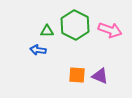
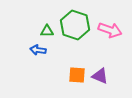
green hexagon: rotated 8 degrees counterclockwise
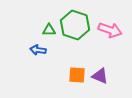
green triangle: moved 2 px right, 1 px up
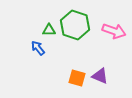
pink arrow: moved 4 px right, 1 px down
blue arrow: moved 2 px up; rotated 42 degrees clockwise
orange square: moved 3 px down; rotated 12 degrees clockwise
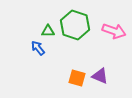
green triangle: moved 1 px left, 1 px down
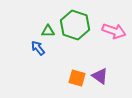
purple triangle: rotated 12 degrees clockwise
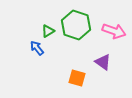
green hexagon: moved 1 px right
green triangle: rotated 32 degrees counterclockwise
blue arrow: moved 1 px left
purple triangle: moved 3 px right, 14 px up
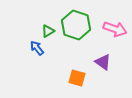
pink arrow: moved 1 px right, 2 px up
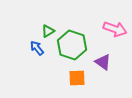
green hexagon: moved 4 px left, 20 px down
orange square: rotated 18 degrees counterclockwise
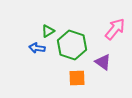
pink arrow: rotated 70 degrees counterclockwise
blue arrow: rotated 42 degrees counterclockwise
